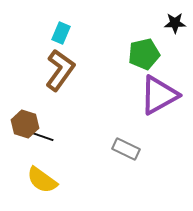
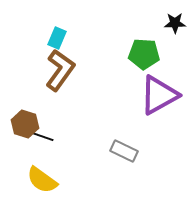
cyan rectangle: moved 4 px left, 5 px down
green pentagon: rotated 16 degrees clockwise
gray rectangle: moved 2 px left, 2 px down
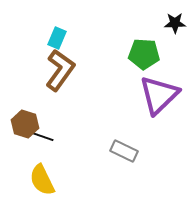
purple triangle: rotated 15 degrees counterclockwise
yellow semicircle: rotated 28 degrees clockwise
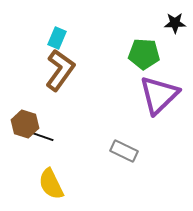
yellow semicircle: moved 9 px right, 4 px down
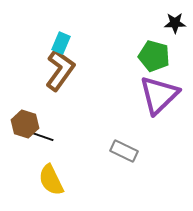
cyan rectangle: moved 4 px right, 5 px down
green pentagon: moved 10 px right, 2 px down; rotated 12 degrees clockwise
yellow semicircle: moved 4 px up
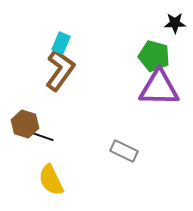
purple triangle: moved 7 px up; rotated 45 degrees clockwise
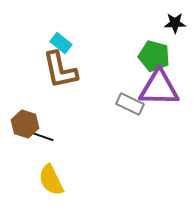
cyan rectangle: rotated 75 degrees counterclockwise
brown L-shape: rotated 132 degrees clockwise
gray rectangle: moved 6 px right, 47 px up
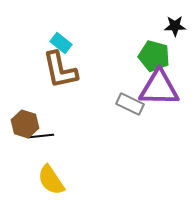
black star: moved 3 px down
black line: rotated 25 degrees counterclockwise
yellow semicircle: rotated 8 degrees counterclockwise
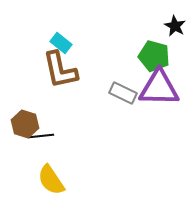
black star: rotated 30 degrees clockwise
gray rectangle: moved 7 px left, 11 px up
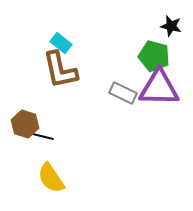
black star: moved 4 px left; rotated 15 degrees counterclockwise
black line: rotated 20 degrees clockwise
yellow semicircle: moved 2 px up
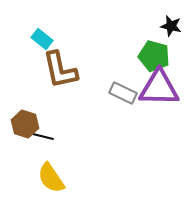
cyan rectangle: moved 19 px left, 4 px up
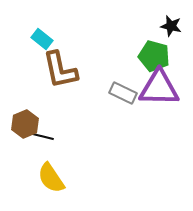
brown hexagon: rotated 20 degrees clockwise
